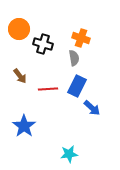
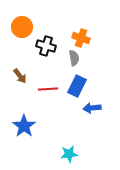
orange circle: moved 3 px right, 2 px up
black cross: moved 3 px right, 2 px down
blue arrow: rotated 132 degrees clockwise
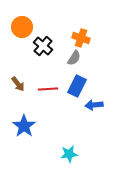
black cross: moved 3 px left; rotated 24 degrees clockwise
gray semicircle: rotated 42 degrees clockwise
brown arrow: moved 2 px left, 8 px down
blue arrow: moved 2 px right, 3 px up
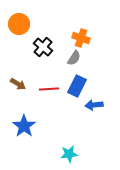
orange circle: moved 3 px left, 3 px up
black cross: moved 1 px down
brown arrow: rotated 21 degrees counterclockwise
red line: moved 1 px right
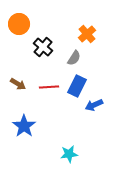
orange cross: moved 6 px right, 4 px up; rotated 30 degrees clockwise
red line: moved 2 px up
blue arrow: rotated 18 degrees counterclockwise
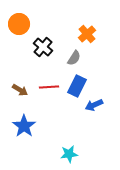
brown arrow: moved 2 px right, 6 px down
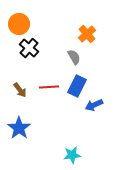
black cross: moved 14 px left, 1 px down
gray semicircle: moved 1 px up; rotated 63 degrees counterclockwise
brown arrow: rotated 21 degrees clockwise
blue star: moved 5 px left, 2 px down
cyan star: moved 3 px right, 1 px down
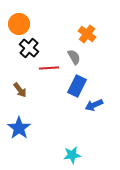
orange cross: rotated 12 degrees counterclockwise
red line: moved 19 px up
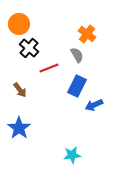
gray semicircle: moved 3 px right, 2 px up
red line: rotated 18 degrees counterclockwise
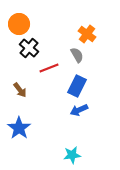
blue arrow: moved 15 px left, 5 px down
